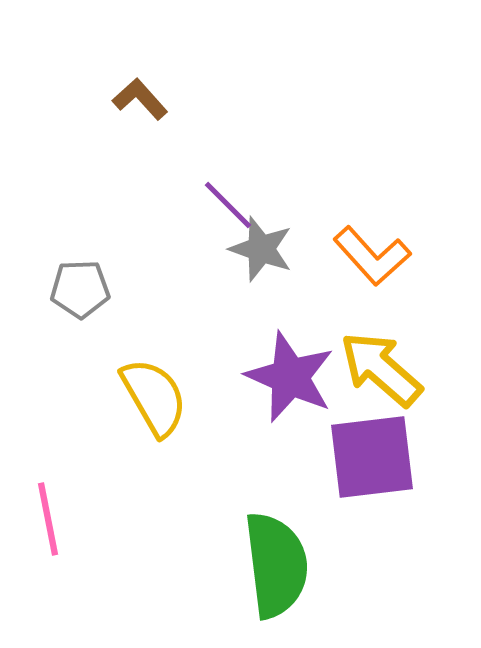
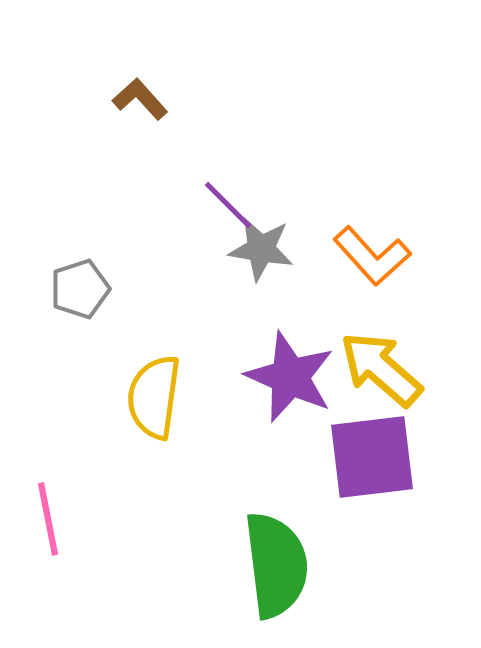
gray star: rotated 10 degrees counterclockwise
gray pentagon: rotated 16 degrees counterclockwise
yellow semicircle: rotated 142 degrees counterclockwise
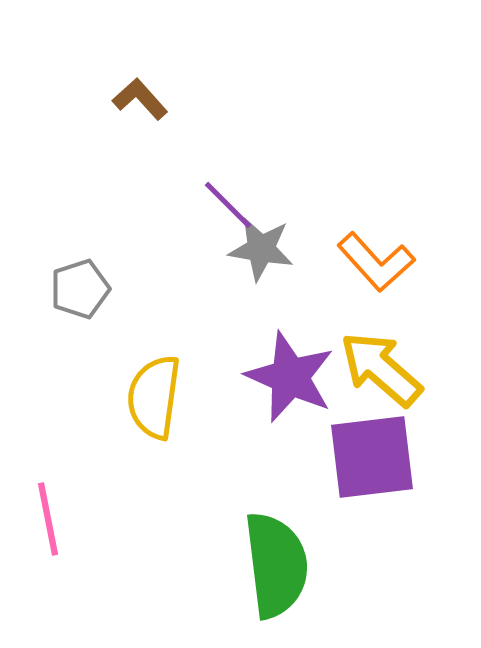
orange L-shape: moved 4 px right, 6 px down
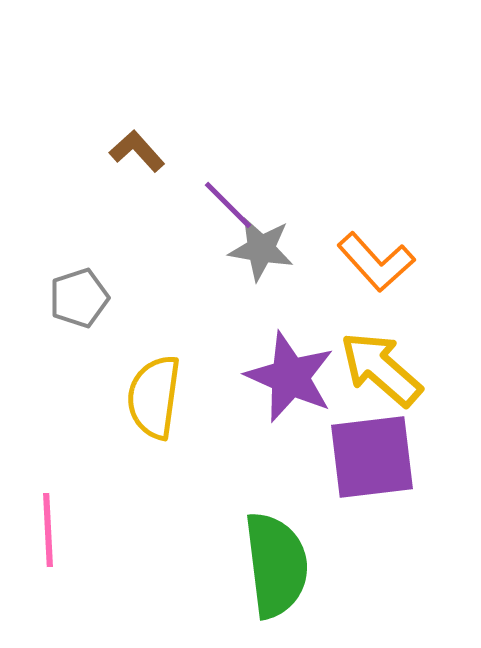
brown L-shape: moved 3 px left, 52 px down
gray pentagon: moved 1 px left, 9 px down
pink line: moved 11 px down; rotated 8 degrees clockwise
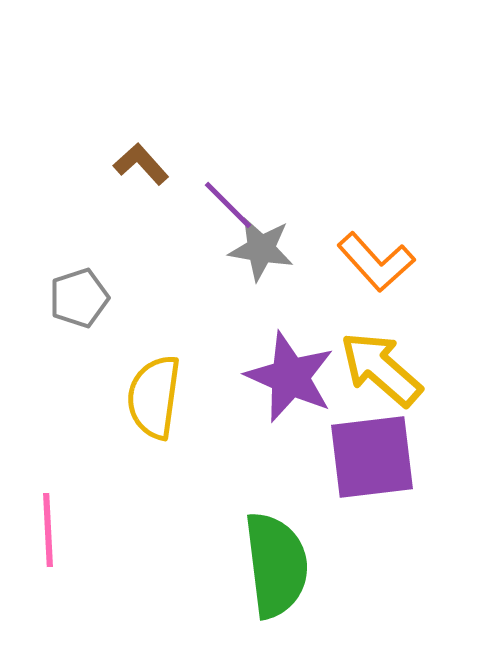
brown L-shape: moved 4 px right, 13 px down
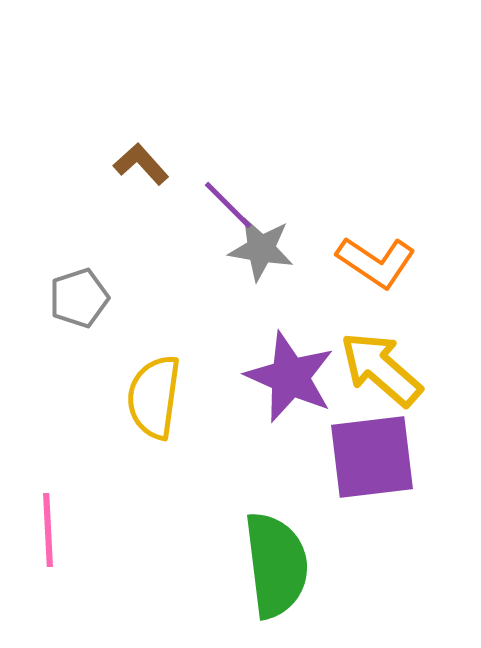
orange L-shape: rotated 14 degrees counterclockwise
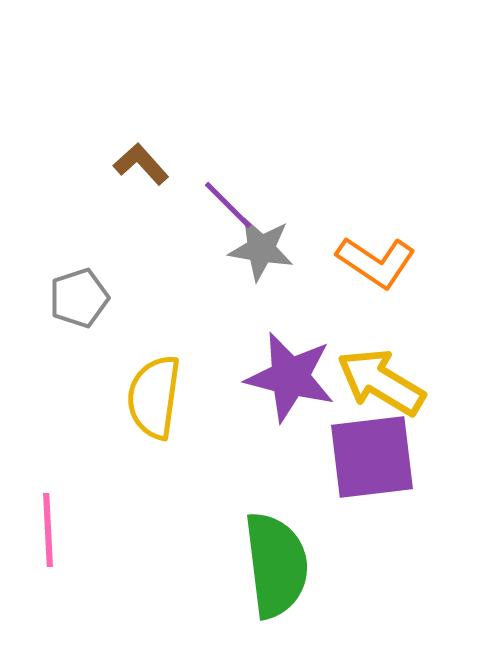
yellow arrow: moved 13 px down; rotated 10 degrees counterclockwise
purple star: rotated 10 degrees counterclockwise
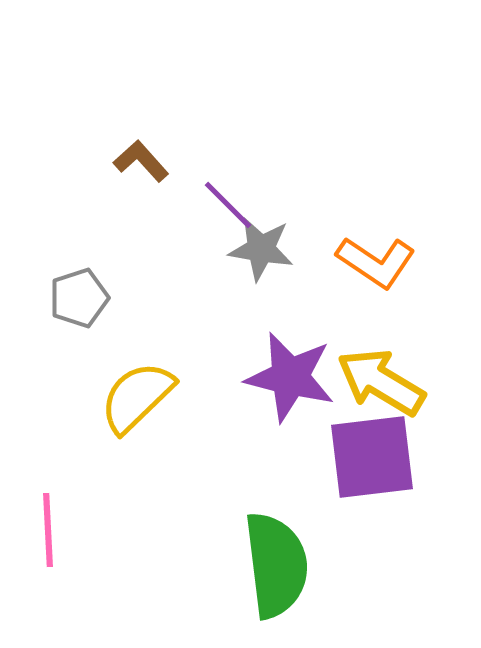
brown L-shape: moved 3 px up
yellow semicircle: moved 17 px left; rotated 38 degrees clockwise
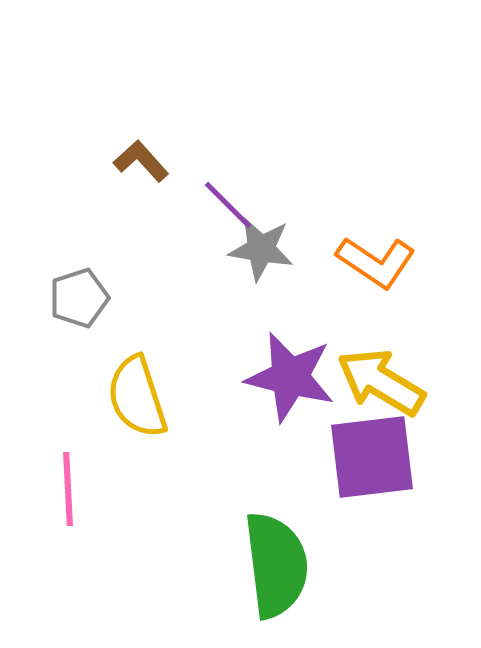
yellow semicircle: rotated 64 degrees counterclockwise
pink line: moved 20 px right, 41 px up
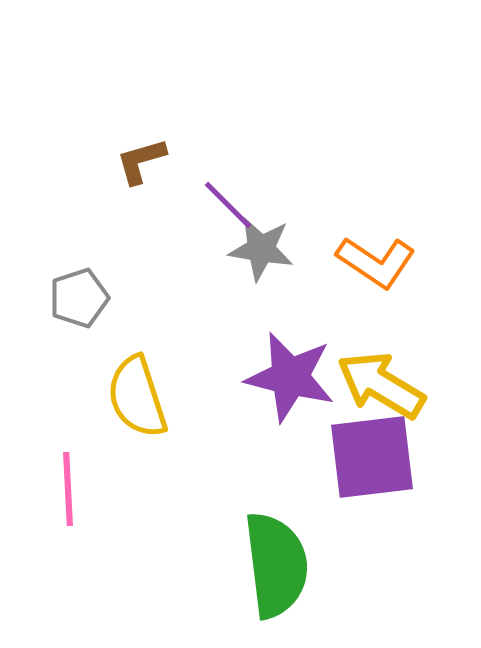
brown L-shape: rotated 64 degrees counterclockwise
yellow arrow: moved 3 px down
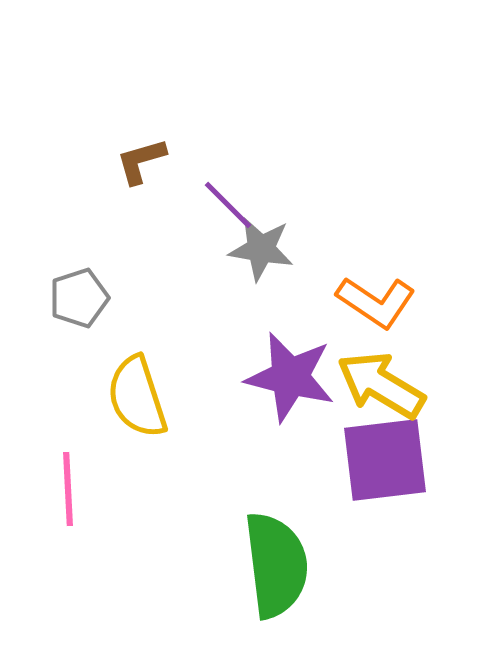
orange L-shape: moved 40 px down
purple square: moved 13 px right, 3 px down
